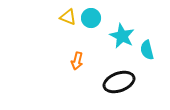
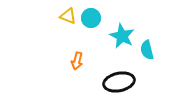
yellow triangle: moved 1 px up
black ellipse: rotated 8 degrees clockwise
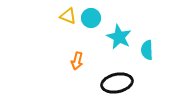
cyan star: moved 3 px left, 1 px down
cyan semicircle: rotated 12 degrees clockwise
black ellipse: moved 2 px left, 1 px down
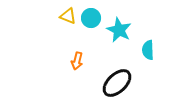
cyan star: moved 7 px up
cyan semicircle: moved 1 px right
black ellipse: rotated 32 degrees counterclockwise
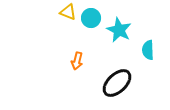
yellow triangle: moved 4 px up
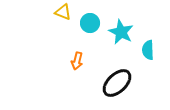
yellow triangle: moved 5 px left
cyan circle: moved 1 px left, 5 px down
cyan star: moved 2 px right, 2 px down
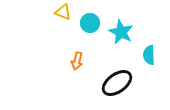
cyan semicircle: moved 1 px right, 5 px down
black ellipse: rotated 8 degrees clockwise
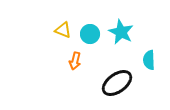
yellow triangle: moved 18 px down
cyan circle: moved 11 px down
cyan semicircle: moved 5 px down
orange arrow: moved 2 px left
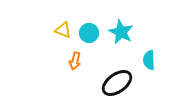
cyan circle: moved 1 px left, 1 px up
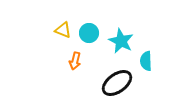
cyan star: moved 9 px down
cyan semicircle: moved 3 px left, 1 px down
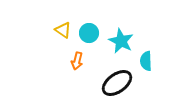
yellow triangle: rotated 12 degrees clockwise
orange arrow: moved 2 px right
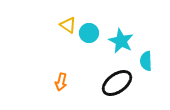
yellow triangle: moved 5 px right, 5 px up
orange arrow: moved 16 px left, 21 px down
